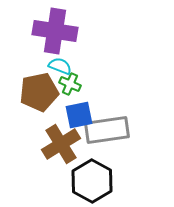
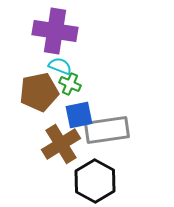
black hexagon: moved 3 px right
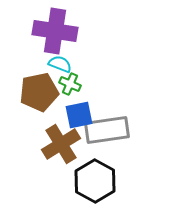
cyan semicircle: moved 2 px up
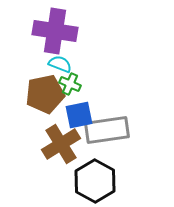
brown pentagon: moved 6 px right, 2 px down
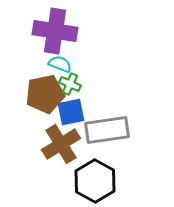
blue square: moved 8 px left, 3 px up
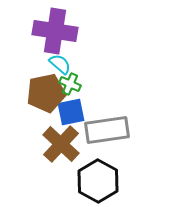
cyan semicircle: rotated 20 degrees clockwise
brown pentagon: moved 1 px right, 1 px up
brown cross: rotated 15 degrees counterclockwise
black hexagon: moved 3 px right
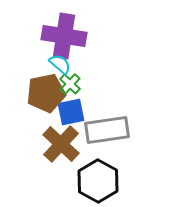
purple cross: moved 9 px right, 5 px down
green cross: rotated 20 degrees clockwise
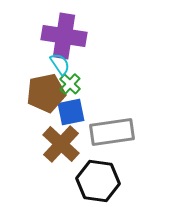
cyan semicircle: rotated 15 degrees clockwise
gray rectangle: moved 5 px right, 2 px down
black hexagon: rotated 21 degrees counterclockwise
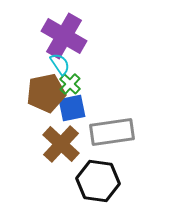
purple cross: rotated 21 degrees clockwise
blue square: moved 1 px right, 4 px up
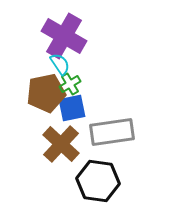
green cross: rotated 15 degrees clockwise
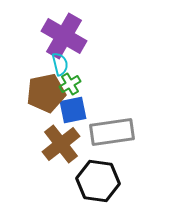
cyan semicircle: rotated 20 degrees clockwise
blue square: moved 1 px right, 2 px down
brown cross: rotated 9 degrees clockwise
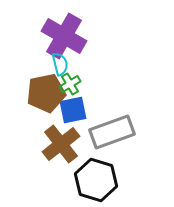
gray rectangle: rotated 12 degrees counterclockwise
black hexagon: moved 2 px left, 1 px up; rotated 9 degrees clockwise
